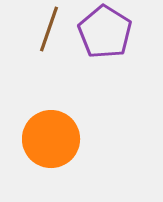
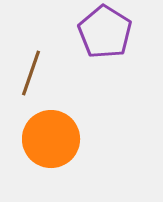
brown line: moved 18 px left, 44 px down
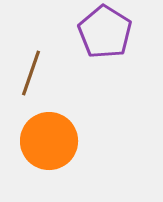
orange circle: moved 2 px left, 2 px down
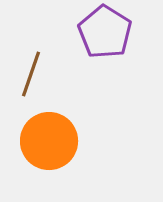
brown line: moved 1 px down
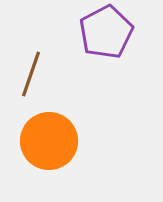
purple pentagon: moved 1 px right; rotated 12 degrees clockwise
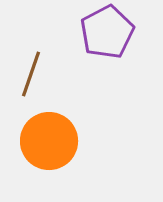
purple pentagon: moved 1 px right
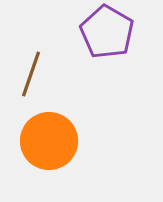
purple pentagon: rotated 14 degrees counterclockwise
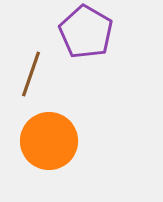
purple pentagon: moved 21 px left
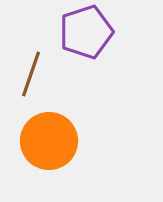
purple pentagon: rotated 24 degrees clockwise
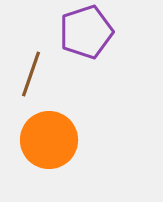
orange circle: moved 1 px up
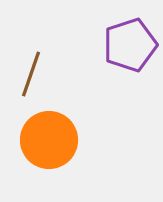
purple pentagon: moved 44 px right, 13 px down
